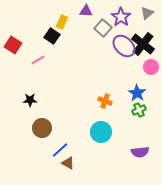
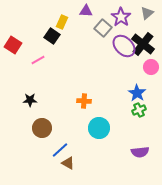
orange cross: moved 21 px left; rotated 16 degrees counterclockwise
cyan circle: moved 2 px left, 4 px up
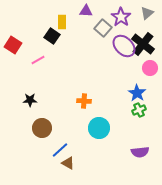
yellow rectangle: rotated 24 degrees counterclockwise
pink circle: moved 1 px left, 1 px down
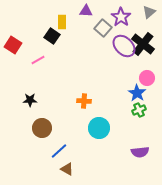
gray triangle: moved 2 px right, 1 px up
pink circle: moved 3 px left, 10 px down
blue line: moved 1 px left, 1 px down
brown triangle: moved 1 px left, 6 px down
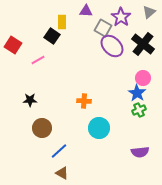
gray square: rotated 12 degrees counterclockwise
purple ellipse: moved 12 px left
pink circle: moved 4 px left
brown triangle: moved 5 px left, 4 px down
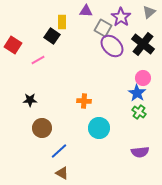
green cross: moved 2 px down; rotated 32 degrees counterclockwise
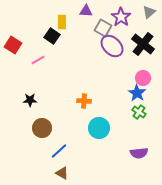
purple semicircle: moved 1 px left, 1 px down
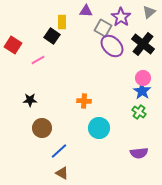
blue star: moved 5 px right, 2 px up
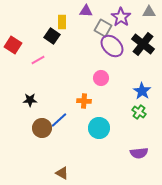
gray triangle: rotated 40 degrees clockwise
pink circle: moved 42 px left
blue line: moved 31 px up
